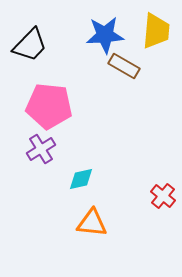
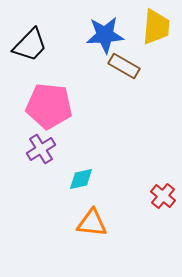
yellow trapezoid: moved 4 px up
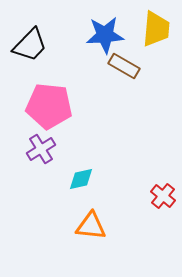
yellow trapezoid: moved 2 px down
orange triangle: moved 1 px left, 3 px down
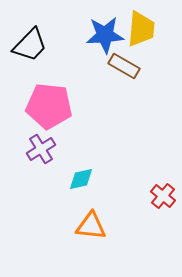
yellow trapezoid: moved 15 px left
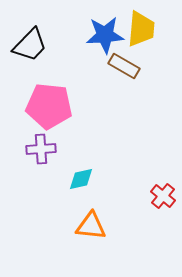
purple cross: rotated 28 degrees clockwise
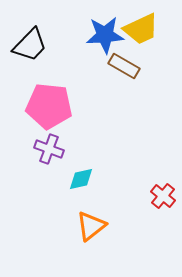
yellow trapezoid: rotated 60 degrees clockwise
purple cross: moved 8 px right; rotated 24 degrees clockwise
orange triangle: rotated 44 degrees counterclockwise
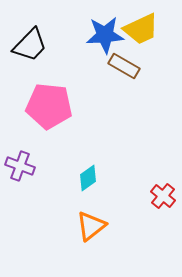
purple cross: moved 29 px left, 17 px down
cyan diamond: moved 7 px right, 1 px up; rotated 24 degrees counterclockwise
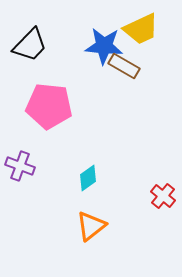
blue star: moved 1 px left, 11 px down; rotated 9 degrees clockwise
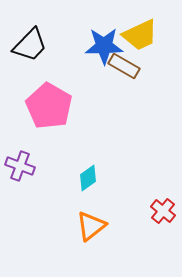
yellow trapezoid: moved 1 px left, 6 px down
blue star: rotated 6 degrees counterclockwise
pink pentagon: rotated 24 degrees clockwise
red cross: moved 15 px down
